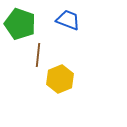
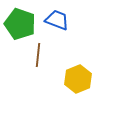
blue trapezoid: moved 11 px left
yellow hexagon: moved 18 px right
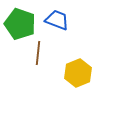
brown line: moved 2 px up
yellow hexagon: moved 6 px up
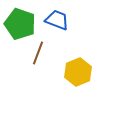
brown line: rotated 15 degrees clockwise
yellow hexagon: moved 1 px up
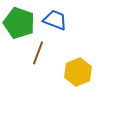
blue trapezoid: moved 2 px left
green pentagon: moved 1 px left, 1 px up
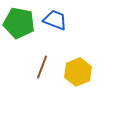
green pentagon: rotated 8 degrees counterclockwise
brown line: moved 4 px right, 14 px down
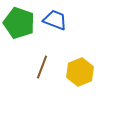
green pentagon: rotated 8 degrees clockwise
yellow hexagon: moved 2 px right
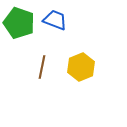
brown line: rotated 10 degrees counterclockwise
yellow hexagon: moved 1 px right, 5 px up
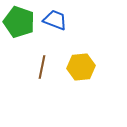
green pentagon: moved 1 px up
yellow hexagon: rotated 16 degrees clockwise
